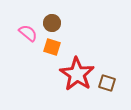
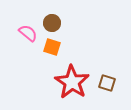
red star: moved 5 px left, 8 px down
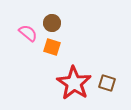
red star: moved 2 px right, 1 px down
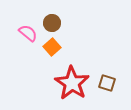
orange square: rotated 30 degrees clockwise
red star: moved 2 px left
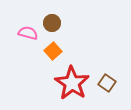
pink semicircle: rotated 24 degrees counterclockwise
orange square: moved 1 px right, 4 px down
brown square: rotated 18 degrees clockwise
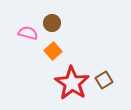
brown square: moved 3 px left, 3 px up; rotated 24 degrees clockwise
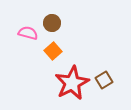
red star: rotated 12 degrees clockwise
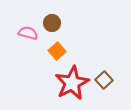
orange square: moved 4 px right
brown square: rotated 12 degrees counterclockwise
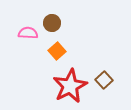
pink semicircle: rotated 12 degrees counterclockwise
red star: moved 2 px left, 3 px down
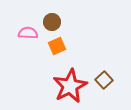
brown circle: moved 1 px up
orange square: moved 5 px up; rotated 18 degrees clockwise
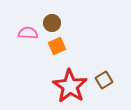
brown circle: moved 1 px down
brown square: rotated 12 degrees clockwise
red star: rotated 12 degrees counterclockwise
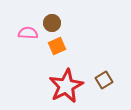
red star: moved 4 px left; rotated 12 degrees clockwise
